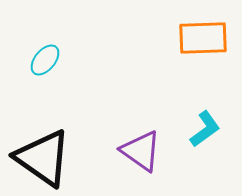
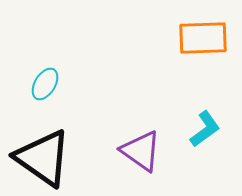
cyan ellipse: moved 24 px down; rotated 8 degrees counterclockwise
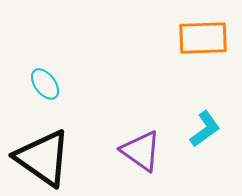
cyan ellipse: rotated 68 degrees counterclockwise
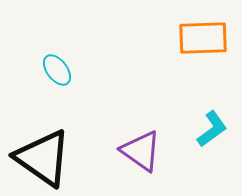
cyan ellipse: moved 12 px right, 14 px up
cyan L-shape: moved 7 px right
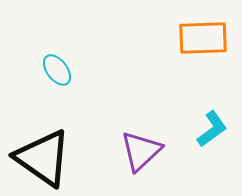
purple triangle: rotated 42 degrees clockwise
